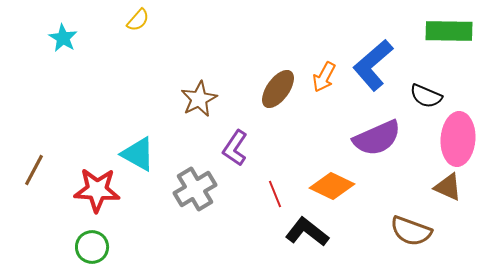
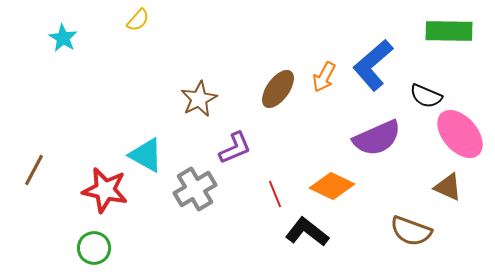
pink ellipse: moved 2 px right, 5 px up; rotated 45 degrees counterclockwise
purple L-shape: rotated 147 degrees counterclockwise
cyan triangle: moved 8 px right, 1 px down
red star: moved 8 px right; rotated 9 degrees clockwise
green circle: moved 2 px right, 1 px down
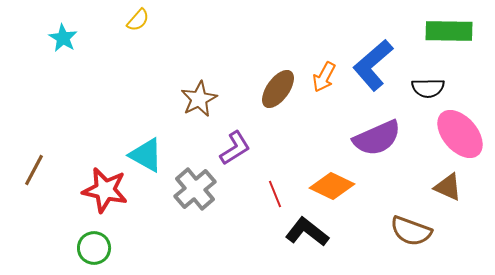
black semicircle: moved 2 px right, 8 px up; rotated 24 degrees counterclockwise
purple L-shape: rotated 9 degrees counterclockwise
gray cross: rotated 9 degrees counterclockwise
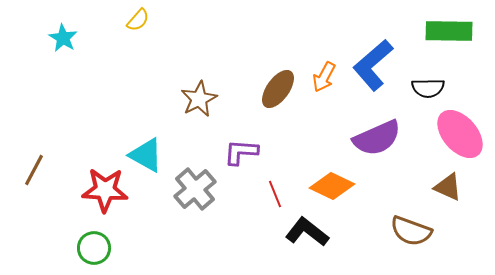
purple L-shape: moved 6 px right, 4 px down; rotated 144 degrees counterclockwise
red star: rotated 9 degrees counterclockwise
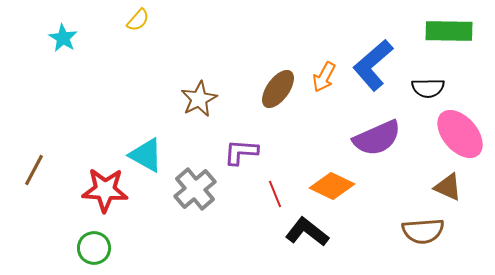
brown semicircle: moved 12 px right; rotated 24 degrees counterclockwise
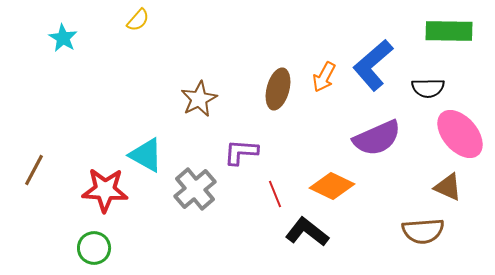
brown ellipse: rotated 21 degrees counterclockwise
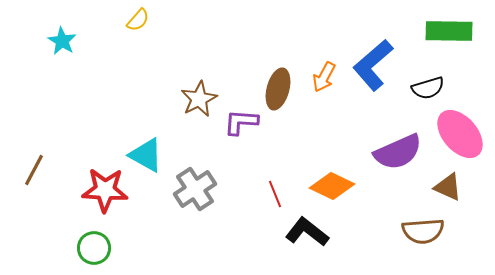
cyan star: moved 1 px left, 3 px down
black semicircle: rotated 16 degrees counterclockwise
purple semicircle: moved 21 px right, 14 px down
purple L-shape: moved 30 px up
gray cross: rotated 6 degrees clockwise
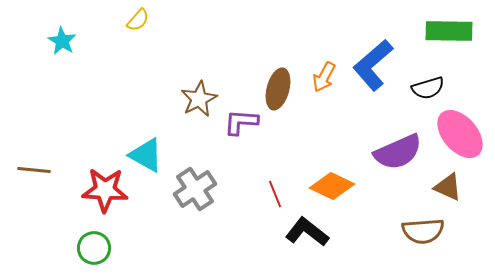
brown line: rotated 68 degrees clockwise
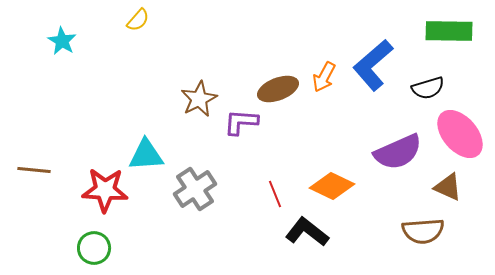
brown ellipse: rotated 54 degrees clockwise
cyan triangle: rotated 33 degrees counterclockwise
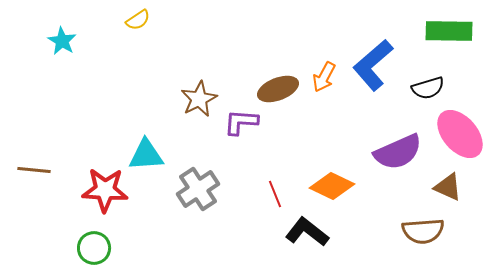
yellow semicircle: rotated 15 degrees clockwise
gray cross: moved 3 px right
